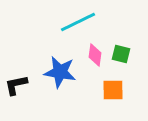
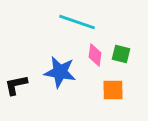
cyan line: moved 1 px left; rotated 45 degrees clockwise
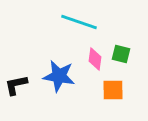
cyan line: moved 2 px right
pink diamond: moved 4 px down
blue star: moved 1 px left, 4 px down
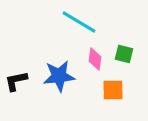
cyan line: rotated 12 degrees clockwise
green square: moved 3 px right
blue star: rotated 16 degrees counterclockwise
black L-shape: moved 4 px up
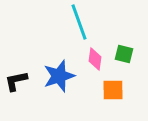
cyan line: rotated 39 degrees clockwise
blue star: rotated 12 degrees counterclockwise
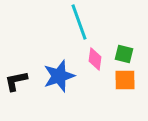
orange square: moved 12 px right, 10 px up
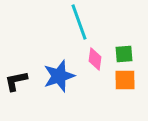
green square: rotated 18 degrees counterclockwise
